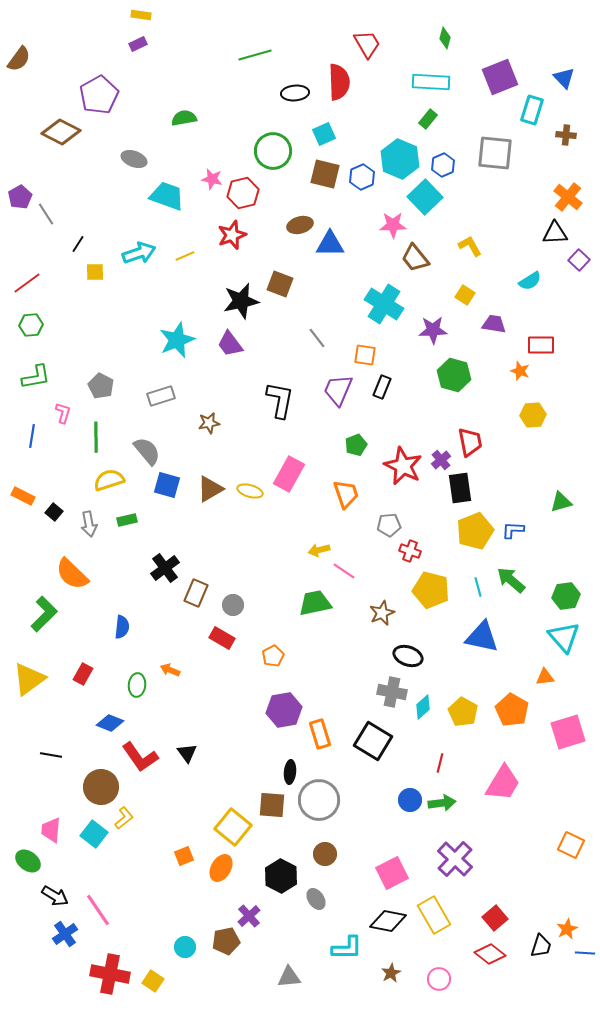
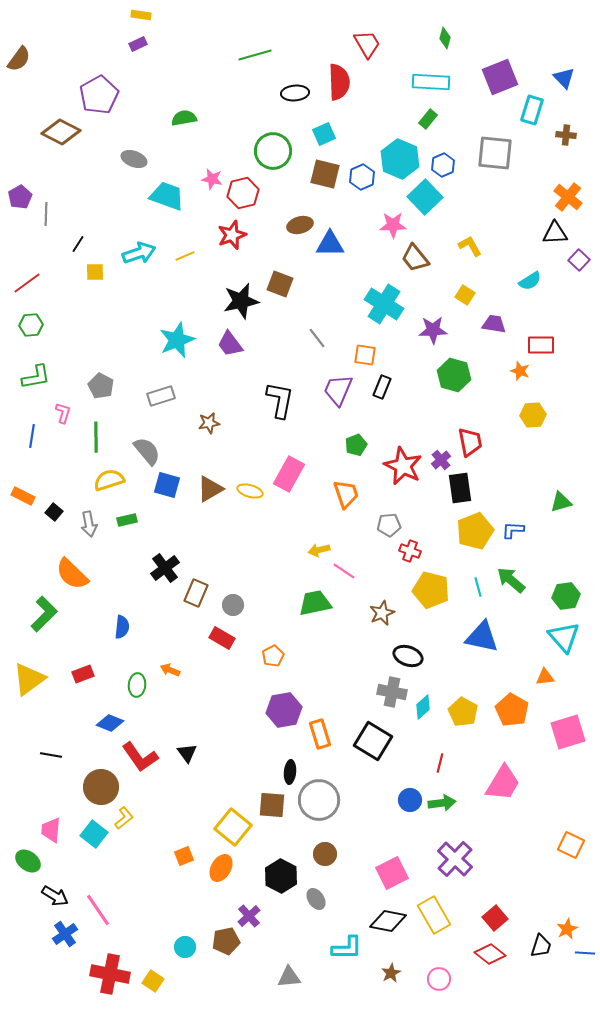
gray line at (46, 214): rotated 35 degrees clockwise
red rectangle at (83, 674): rotated 40 degrees clockwise
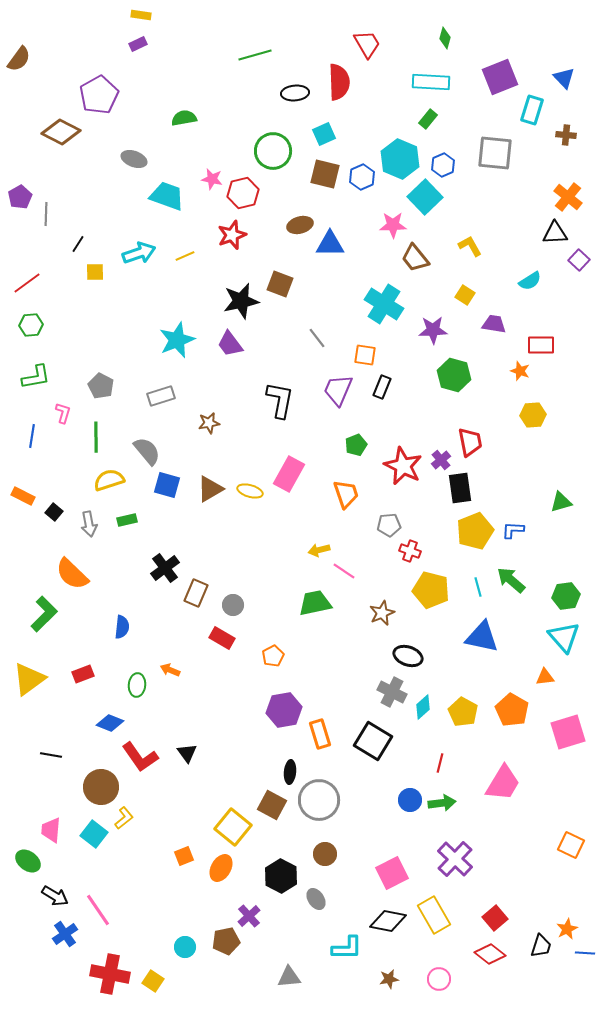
gray cross at (392, 692): rotated 16 degrees clockwise
brown square at (272, 805): rotated 24 degrees clockwise
brown star at (391, 973): moved 2 px left, 6 px down; rotated 18 degrees clockwise
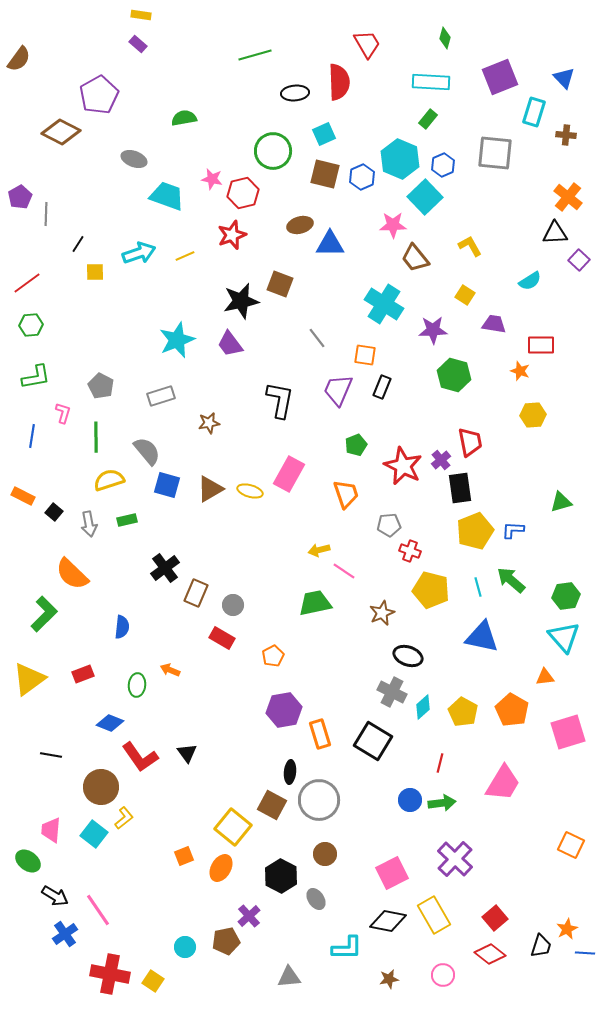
purple rectangle at (138, 44): rotated 66 degrees clockwise
cyan rectangle at (532, 110): moved 2 px right, 2 px down
pink circle at (439, 979): moved 4 px right, 4 px up
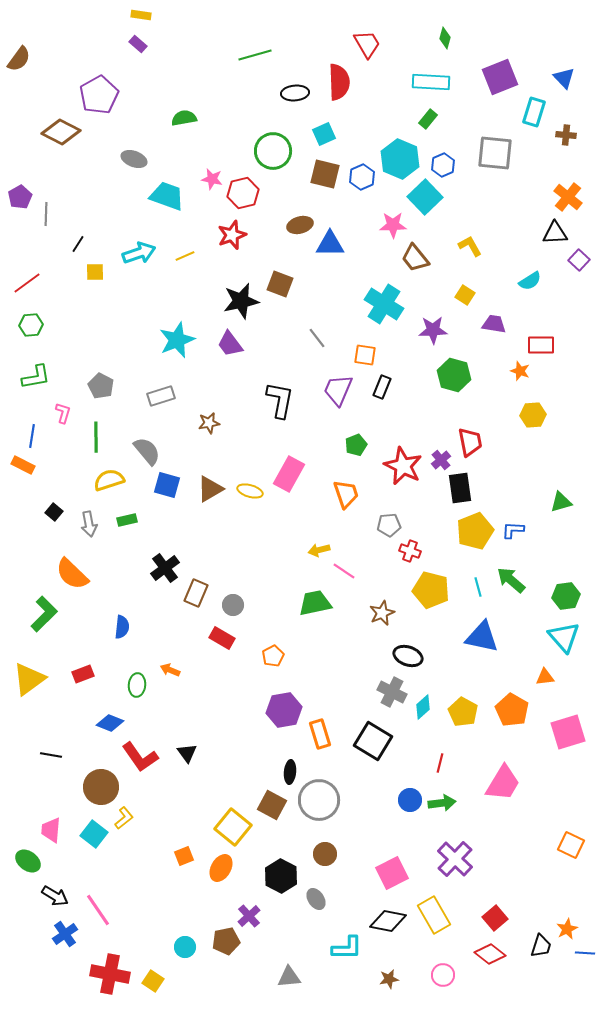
orange rectangle at (23, 496): moved 31 px up
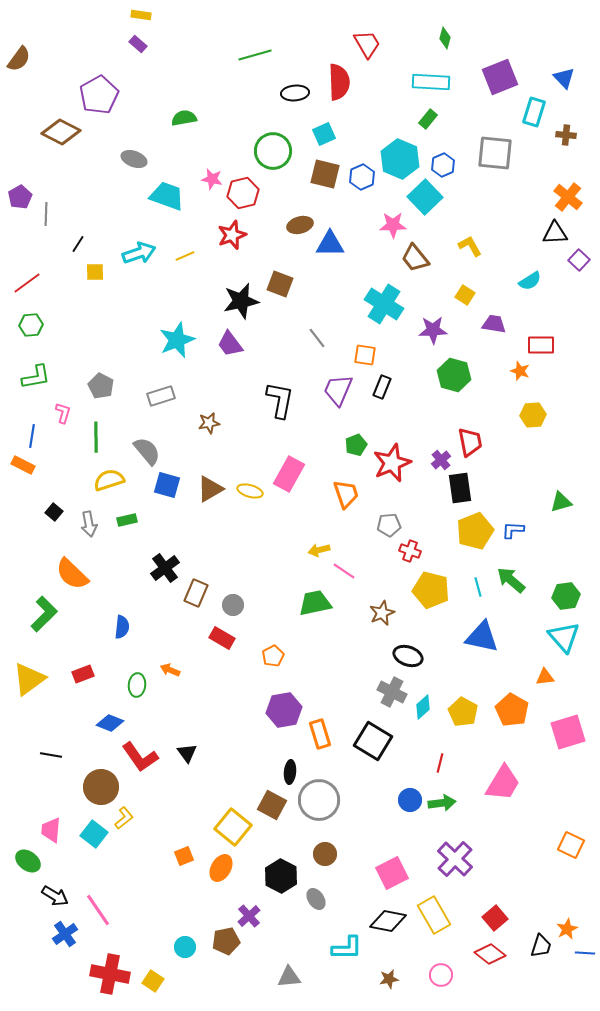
red star at (403, 466): moved 11 px left, 3 px up; rotated 24 degrees clockwise
pink circle at (443, 975): moved 2 px left
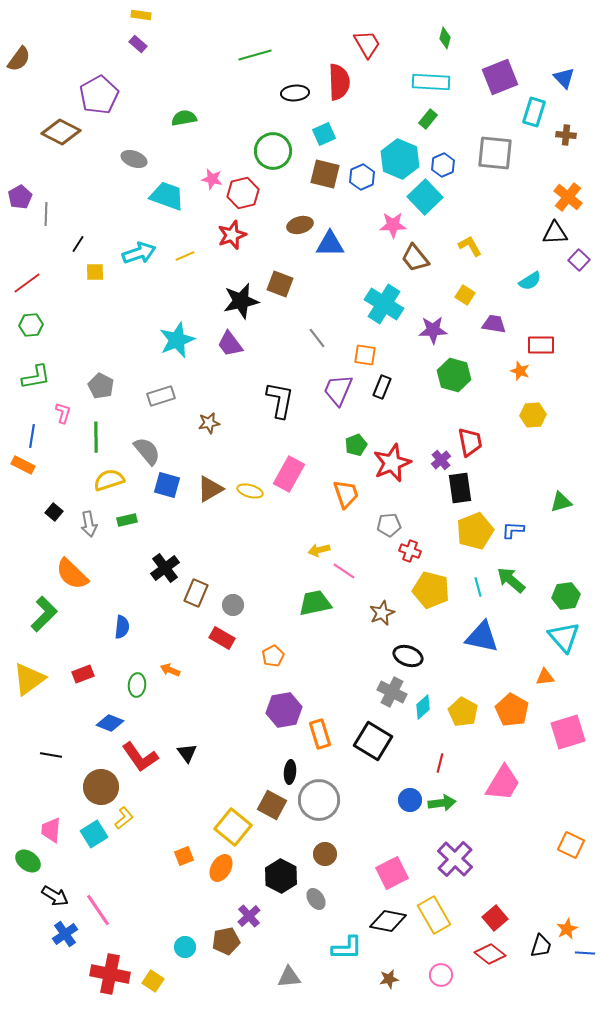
cyan square at (94, 834): rotated 20 degrees clockwise
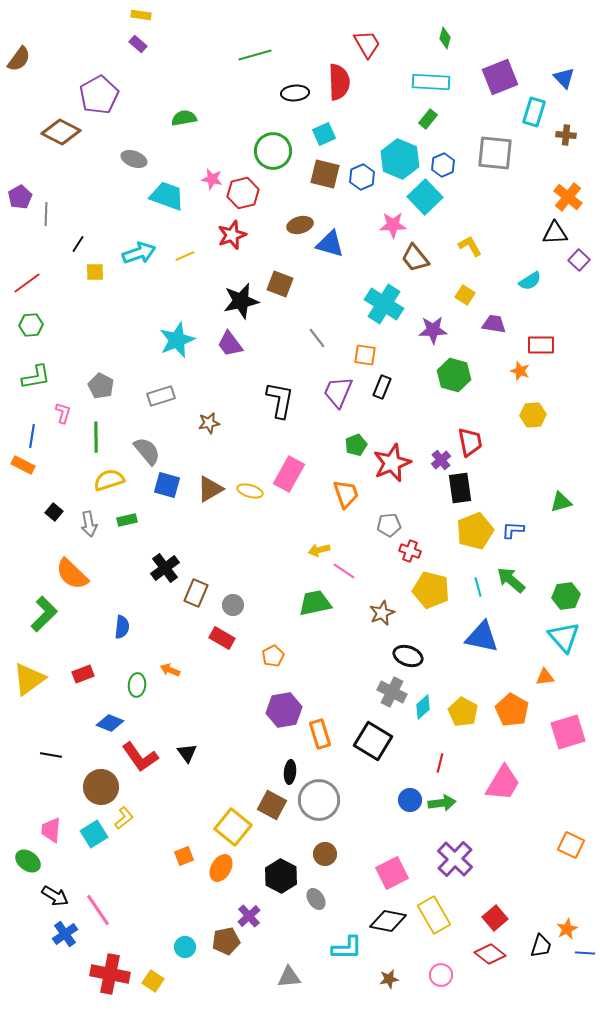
blue triangle at (330, 244): rotated 16 degrees clockwise
purple trapezoid at (338, 390): moved 2 px down
